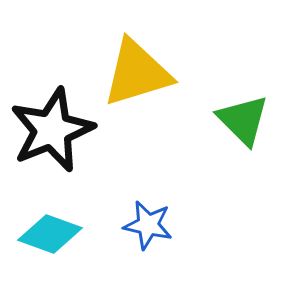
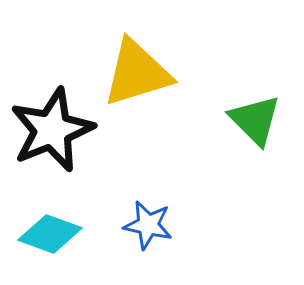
green triangle: moved 12 px right
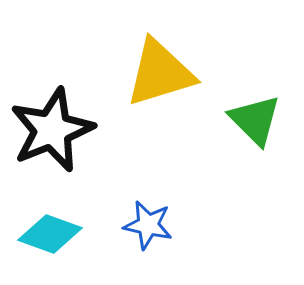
yellow triangle: moved 23 px right
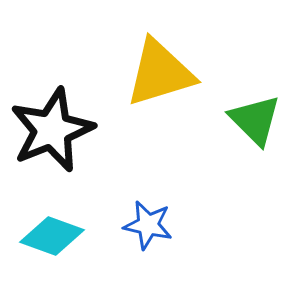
cyan diamond: moved 2 px right, 2 px down
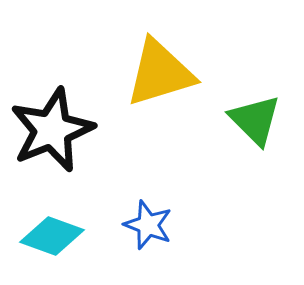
blue star: rotated 9 degrees clockwise
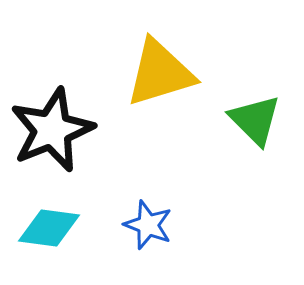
cyan diamond: moved 3 px left, 8 px up; rotated 12 degrees counterclockwise
